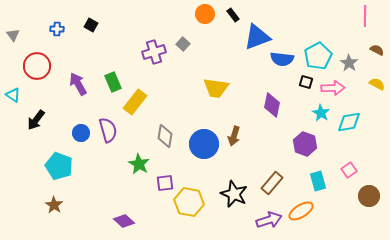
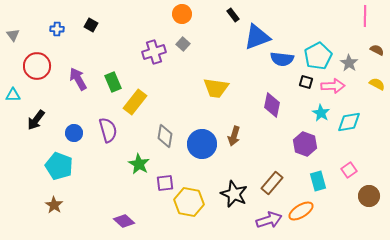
orange circle at (205, 14): moved 23 px left
purple arrow at (78, 84): moved 5 px up
pink arrow at (333, 88): moved 2 px up
cyan triangle at (13, 95): rotated 35 degrees counterclockwise
blue circle at (81, 133): moved 7 px left
blue circle at (204, 144): moved 2 px left
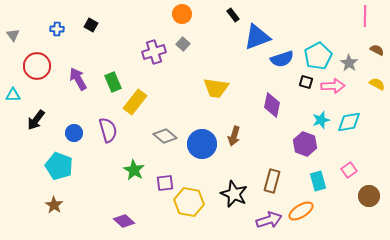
blue semicircle at (282, 59): rotated 25 degrees counterclockwise
cyan star at (321, 113): moved 7 px down; rotated 24 degrees clockwise
gray diamond at (165, 136): rotated 60 degrees counterclockwise
green star at (139, 164): moved 5 px left, 6 px down
brown rectangle at (272, 183): moved 2 px up; rotated 25 degrees counterclockwise
